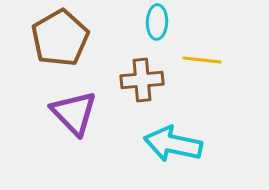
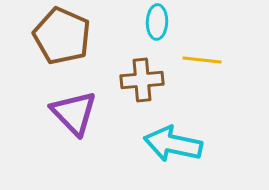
brown pentagon: moved 2 px right, 2 px up; rotated 18 degrees counterclockwise
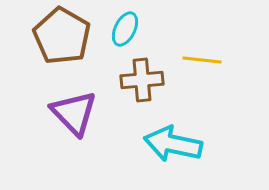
cyan ellipse: moved 32 px left, 7 px down; rotated 24 degrees clockwise
brown pentagon: rotated 6 degrees clockwise
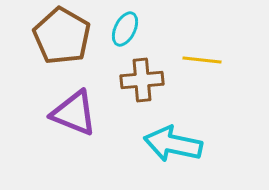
purple triangle: rotated 24 degrees counterclockwise
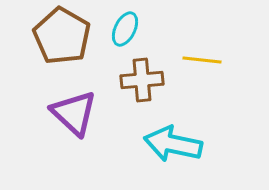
purple triangle: rotated 21 degrees clockwise
